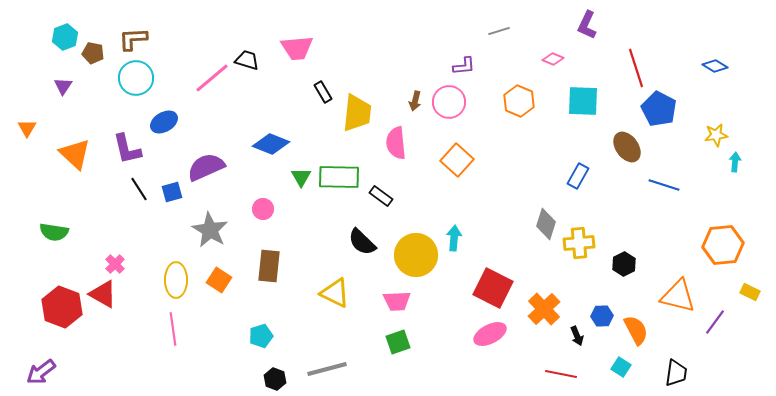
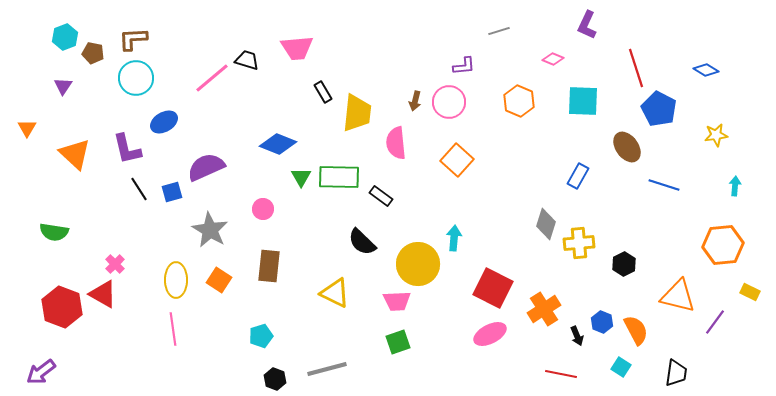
blue diamond at (715, 66): moved 9 px left, 4 px down
blue diamond at (271, 144): moved 7 px right
cyan arrow at (735, 162): moved 24 px down
yellow circle at (416, 255): moved 2 px right, 9 px down
orange cross at (544, 309): rotated 12 degrees clockwise
blue hexagon at (602, 316): moved 6 px down; rotated 25 degrees clockwise
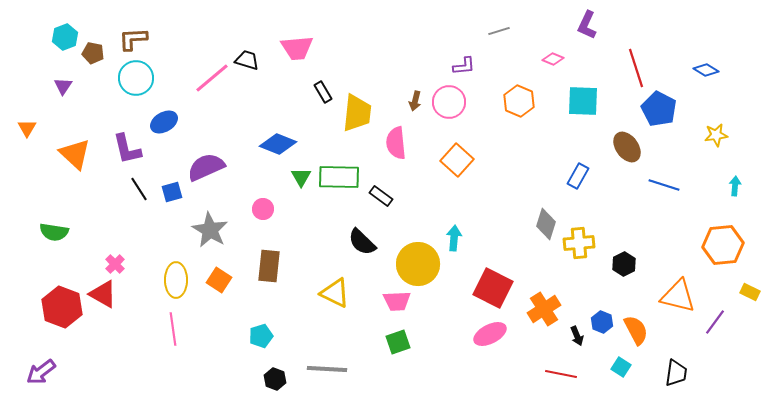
gray line at (327, 369): rotated 18 degrees clockwise
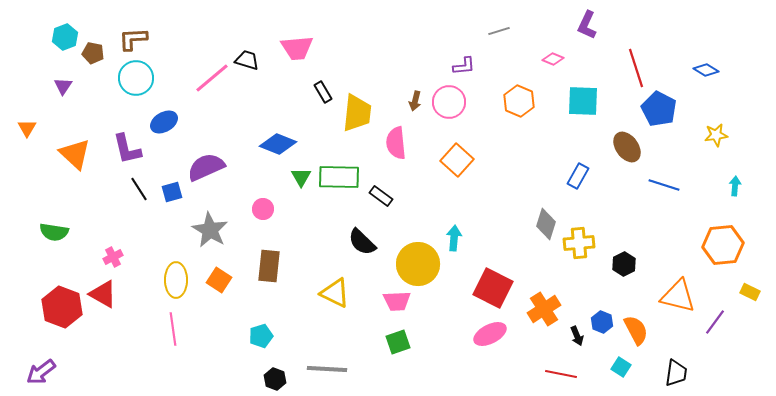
pink cross at (115, 264): moved 2 px left, 7 px up; rotated 18 degrees clockwise
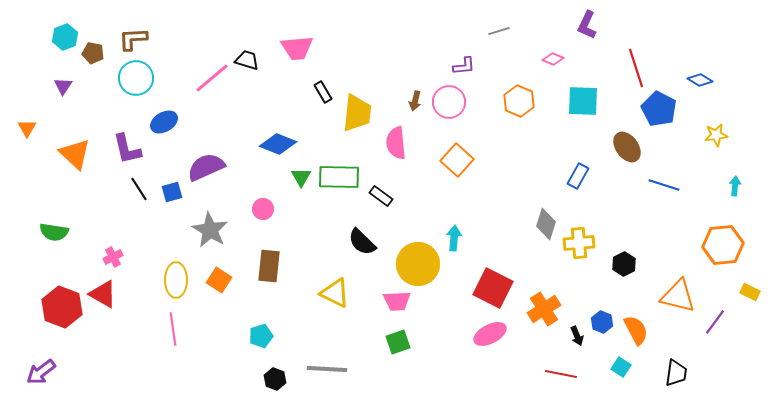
blue diamond at (706, 70): moved 6 px left, 10 px down
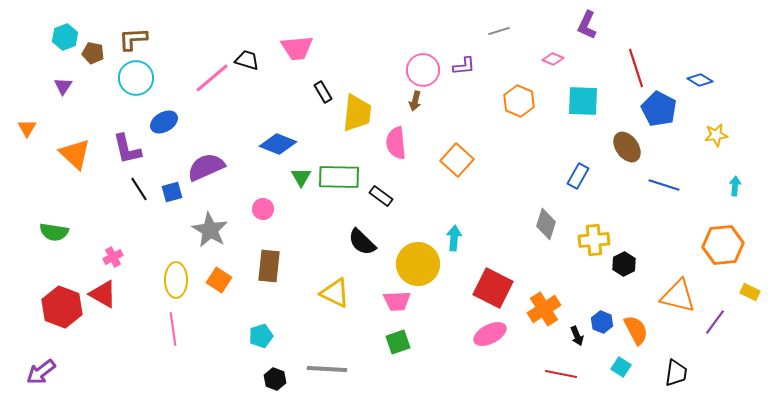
pink circle at (449, 102): moved 26 px left, 32 px up
yellow cross at (579, 243): moved 15 px right, 3 px up
